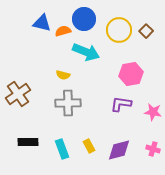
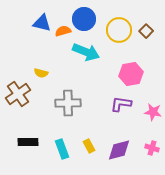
yellow semicircle: moved 22 px left, 2 px up
pink cross: moved 1 px left, 1 px up
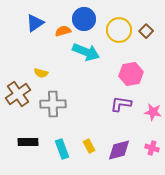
blue triangle: moved 7 px left; rotated 48 degrees counterclockwise
gray cross: moved 15 px left, 1 px down
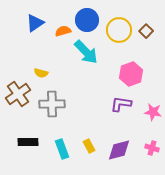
blue circle: moved 3 px right, 1 px down
cyan arrow: rotated 24 degrees clockwise
pink hexagon: rotated 10 degrees counterclockwise
gray cross: moved 1 px left
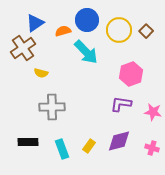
brown cross: moved 5 px right, 46 px up
gray cross: moved 3 px down
yellow rectangle: rotated 64 degrees clockwise
purple diamond: moved 9 px up
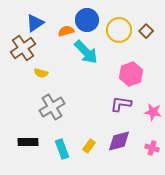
orange semicircle: moved 3 px right
gray cross: rotated 30 degrees counterclockwise
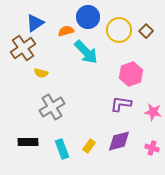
blue circle: moved 1 px right, 3 px up
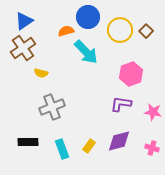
blue triangle: moved 11 px left, 2 px up
yellow circle: moved 1 px right
gray cross: rotated 10 degrees clockwise
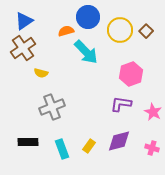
pink star: rotated 18 degrees clockwise
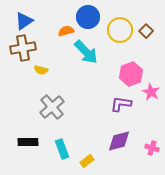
brown cross: rotated 25 degrees clockwise
yellow semicircle: moved 3 px up
gray cross: rotated 20 degrees counterclockwise
pink star: moved 2 px left, 20 px up
yellow rectangle: moved 2 px left, 15 px down; rotated 16 degrees clockwise
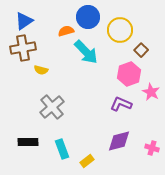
brown square: moved 5 px left, 19 px down
pink hexagon: moved 2 px left
purple L-shape: rotated 15 degrees clockwise
